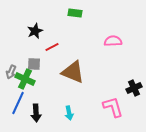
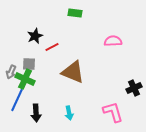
black star: moved 5 px down
gray square: moved 5 px left
blue line: moved 1 px left, 3 px up
pink L-shape: moved 5 px down
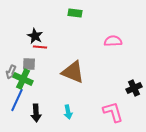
black star: rotated 21 degrees counterclockwise
red line: moved 12 px left; rotated 32 degrees clockwise
green cross: moved 2 px left
cyan arrow: moved 1 px left, 1 px up
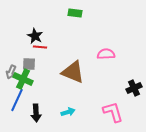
pink semicircle: moved 7 px left, 13 px down
cyan arrow: rotated 96 degrees counterclockwise
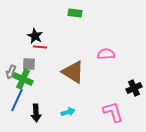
brown triangle: rotated 10 degrees clockwise
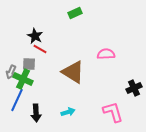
green rectangle: rotated 32 degrees counterclockwise
red line: moved 2 px down; rotated 24 degrees clockwise
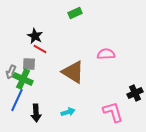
black cross: moved 1 px right, 5 px down
